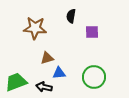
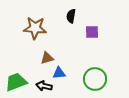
green circle: moved 1 px right, 2 px down
black arrow: moved 1 px up
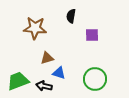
purple square: moved 3 px down
blue triangle: rotated 24 degrees clockwise
green trapezoid: moved 2 px right, 1 px up
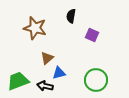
brown star: rotated 10 degrees clockwise
purple square: rotated 24 degrees clockwise
brown triangle: rotated 24 degrees counterclockwise
blue triangle: rotated 32 degrees counterclockwise
green circle: moved 1 px right, 1 px down
black arrow: moved 1 px right
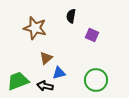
brown triangle: moved 1 px left
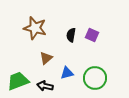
black semicircle: moved 19 px down
blue triangle: moved 8 px right
green circle: moved 1 px left, 2 px up
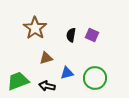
brown star: rotated 20 degrees clockwise
brown triangle: rotated 24 degrees clockwise
black arrow: moved 2 px right
